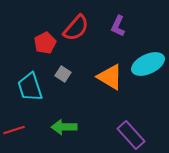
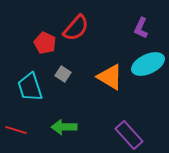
purple L-shape: moved 23 px right, 2 px down
red pentagon: rotated 20 degrees counterclockwise
red line: moved 2 px right; rotated 35 degrees clockwise
purple rectangle: moved 2 px left
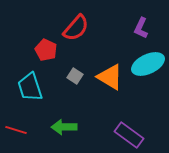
red pentagon: moved 1 px right, 7 px down
gray square: moved 12 px right, 2 px down
purple rectangle: rotated 12 degrees counterclockwise
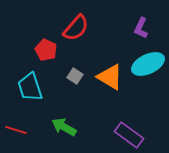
green arrow: rotated 30 degrees clockwise
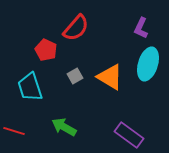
cyan ellipse: rotated 48 degrees counterclockwise
gray square: rotated 28 degrees clockwise
red line: moved 2 px left, 1 px down
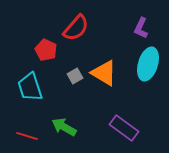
orange triangle: moved 6 px left, 4 px up
red line: moved 13 px right, 5 px down
purple rectangle: moved 5 px left, 7 px up
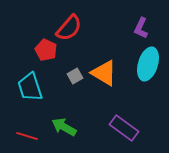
red semicircle: moved 7 px left
